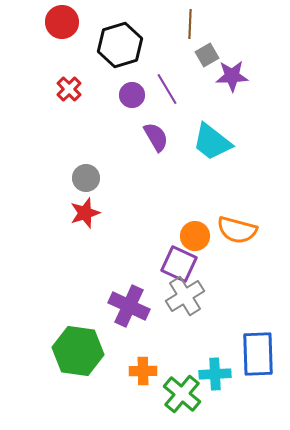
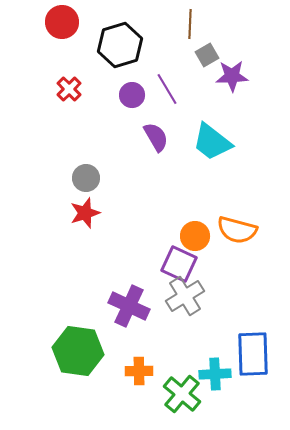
blue rectangle: moved 5 px left
orange cross: moved 4 px left
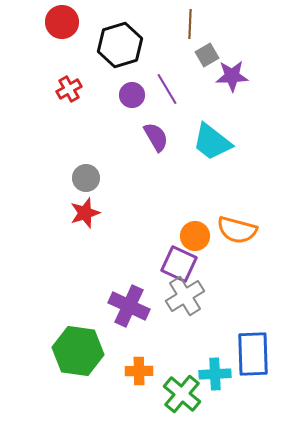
red cross: rotated 15 degrees clockwise
